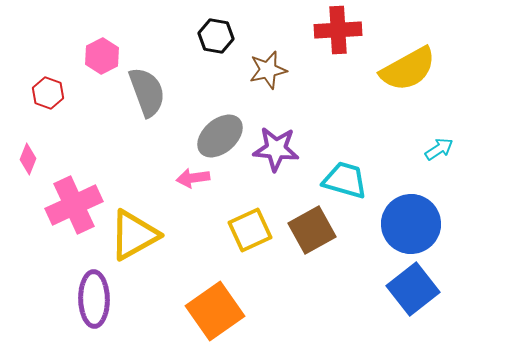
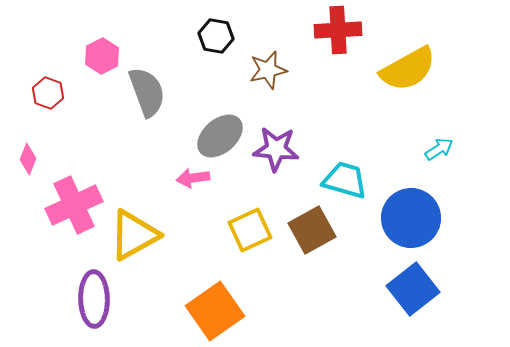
blue circle: moved 6 px up
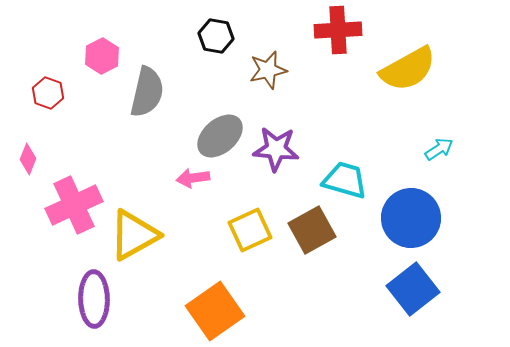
gray semicircle: rotated 33 degrees clockwise
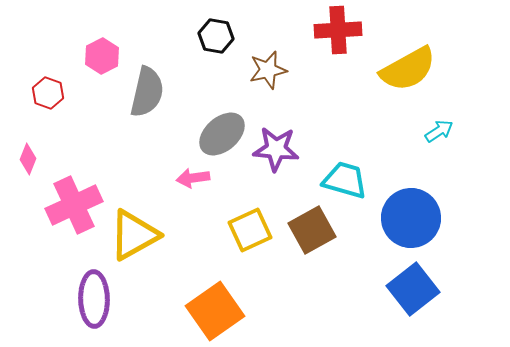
gray ellipse: moved 2 px right, 2 px up
cyan arrow: moved 18 px up
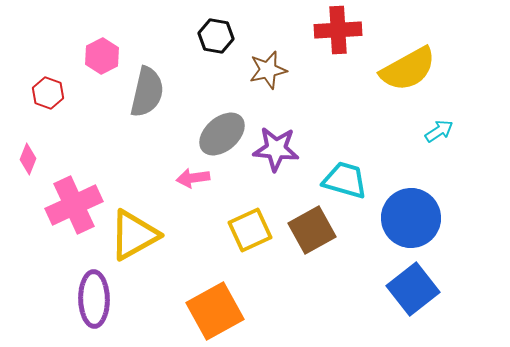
orange square: rotated 6 degrees clockwise
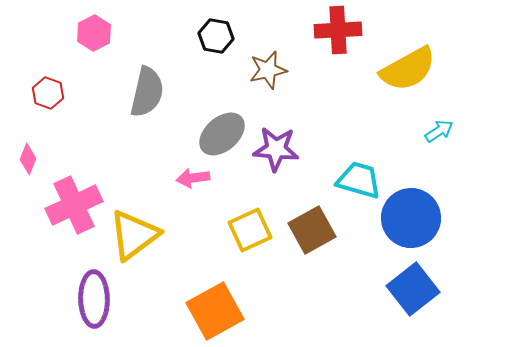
pink hexagon: moved 8 px left, 23 px up
cyan trapezoid: moved 14 px right
yellow triangle: rotated 8 degrees counterclockwise
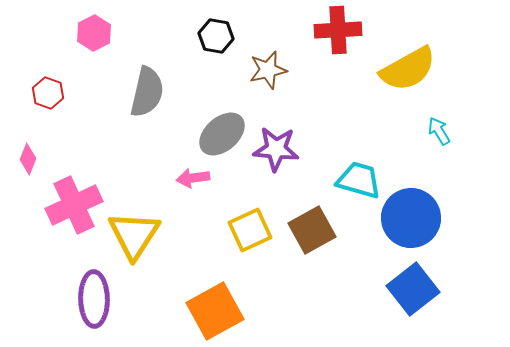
cyan arrow: rotated 88 degrees counterclockwise
yellow triangle: rotated 20 degrees counterclockwise
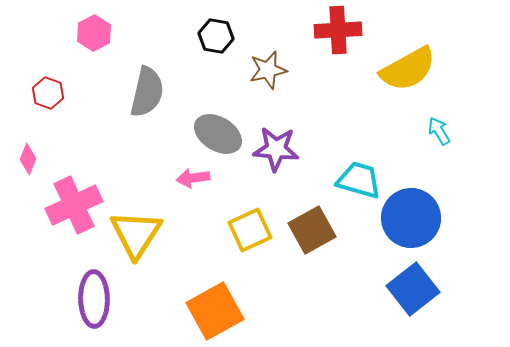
gray ellipse: moved 4 px left; rotated 72 degrees clockwise
yellow triangle: moved 2 px right, 1 px up
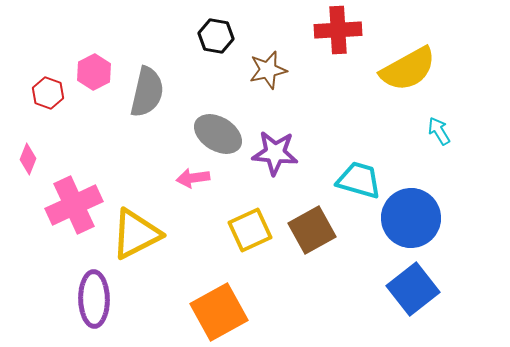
pink hexagon: moved 39 px down
purple star: moved 1 px left, 4 px down
yellow triangle: rotated 30 degrees clockwise
orange square: moved 4 px right, 1 px down
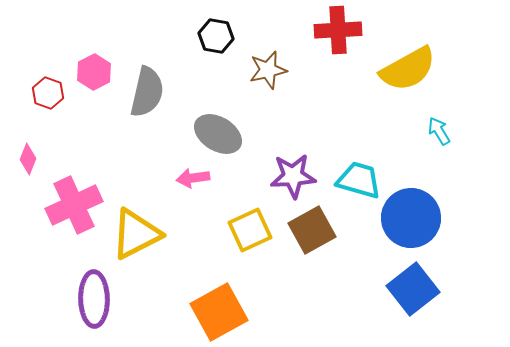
purple star: moved 18 px right, 23 px down; rotated 9 degrees counterclockwise
